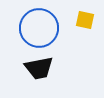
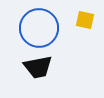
black trapezoid: moved 1 px left, 1 px up
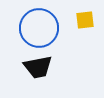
yellow square: rotated 18 degrees counterclockwise
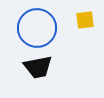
blue circle: moved 2 px left
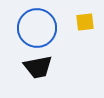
yellow square: moved 2 px down
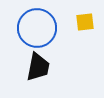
black trapezoid: rotated 68 degrees counterclockwise
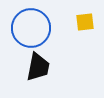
blue circle: moved 6 px left
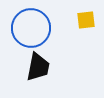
yellow square: moved 1 px right, 2 px up
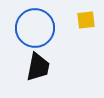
blue circle: moved 4 px right
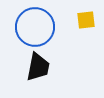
blue circle: moved 1 px up
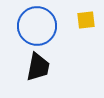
blue circle: moved 2 px right, 1 px up
